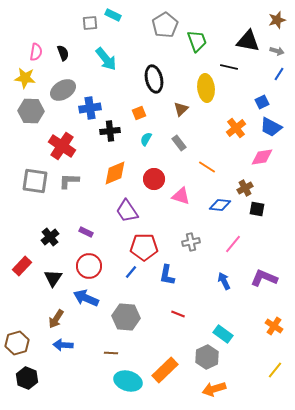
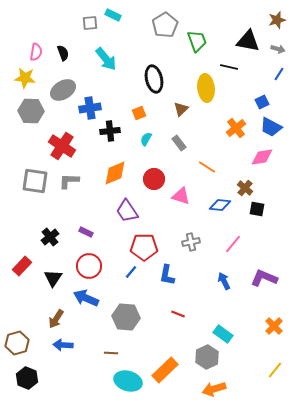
gray arrow at (277, 51): moved 1 px right, 2 px up
brown cross at (245, 188): rotated 21 degrees counterclockwise
orange cross at (274, 326): rotated 12 degrees clockwise
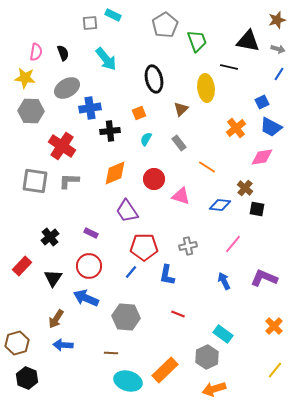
gray ellipse at (63, 90): moved 4 px right, 2 px up
purple rectangle at (86, 232): moved 5 px right, 1 px down
gray cross at (191, 242): moved 3 px left, 4 px down
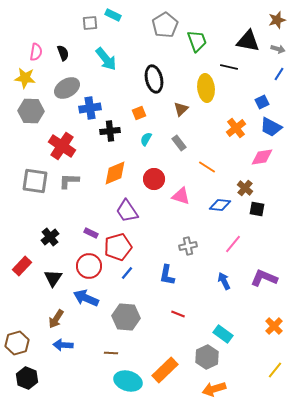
red pentagon at (144, 247): moved 26 px left; rotated 16 degrees counterclockwise
blue line at (131, 272): moved 4 px left, 1 px down
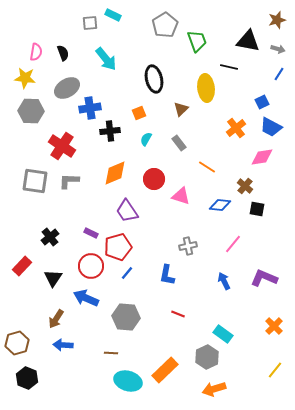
brown cross at (245, 188): moved 2 px up
red circle at (89, 266): moved 2 px right
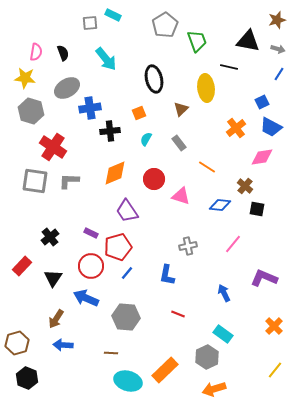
gray hexagon at (31, 111): rotated 15 degrees clockwise
red cross at (62, 146): moved 9 px left, 1 px down
blue arrow at (224, 281): moved 12 px down
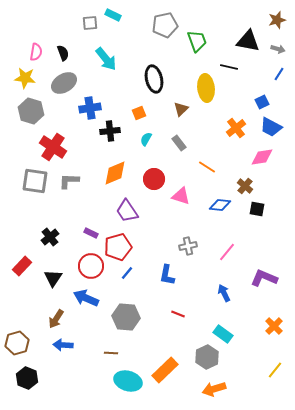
gray pentagon at (165, 25): rotated 20 degrees clockwise
gray ellipse at (67, 88): moved 3 px left, 5 px up
pink line at (233, 244): moved 6 px left, 8 px down
